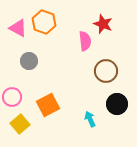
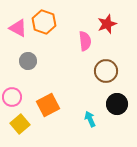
red star: moved 4 px right; rotated 30 degrees clockwise
gray circle: moved 1 px left
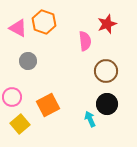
black circle: moved 10 px left
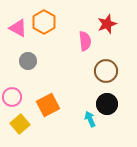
orange hexagon: rotated 10 degrees clockwise
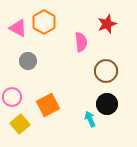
pink semicircle: moved 4 px left, 1 px down
